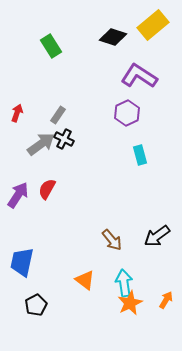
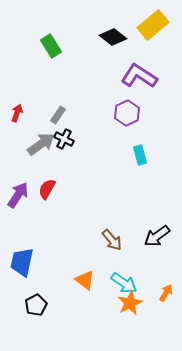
black diamond: rotated 20 degrees clockwise
cyan arrow: rotated 132 degrees clockwise
orange arrow: moved 7 px up
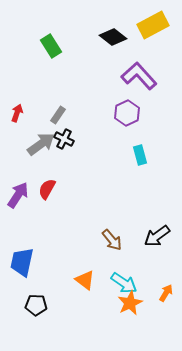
yellow rectangle: rotated 12 degrees clockwise
purple L-shape: rotated 15 degrees clockwise
black pentagon: rotated 30 degrees clockwise
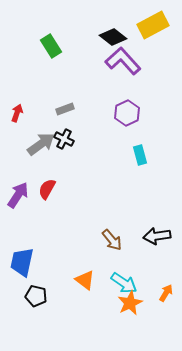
purple L-shape: moved 16 px left, 15 px up
gray rectangle: moved 7 px right, 6 px up; rotated 36 degrees clockwise
black arrow: rotated 28 degrees clockwise
black pentagon: moved 9 px up; rotated 10 degrees clockwise
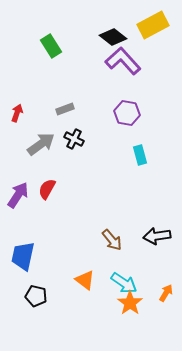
purple hexagon: rotated 25 degrees counterclockwise
black cross: moved 10 px right
blue trapezoid: moved 1 px right, 6 px up
orange star: rotated 10 degrees counterclockwise
